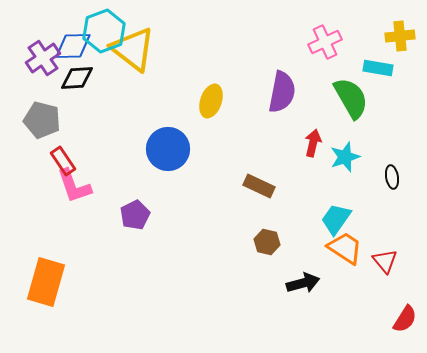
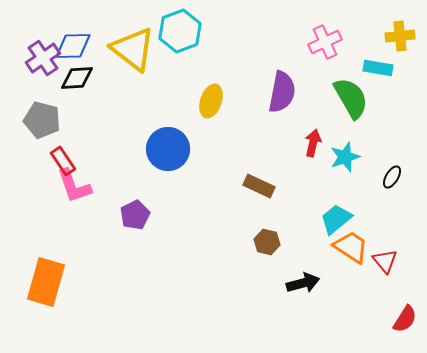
cyan hexagon: moved 76 px right
black ellipse: rotated 40 degrees clockwise
cyan trapezoid: rotated 16 degrees clockwise
orange trapezoid: moved 6 px right, 1 px up
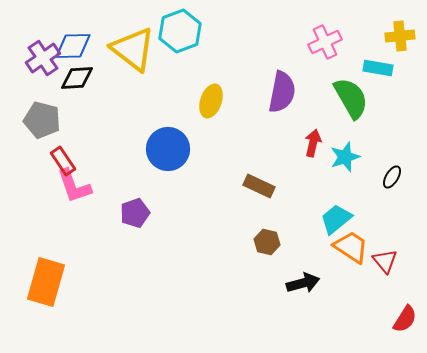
purple pentagon: moved 2 px up; rotated 8 degrees clockwise
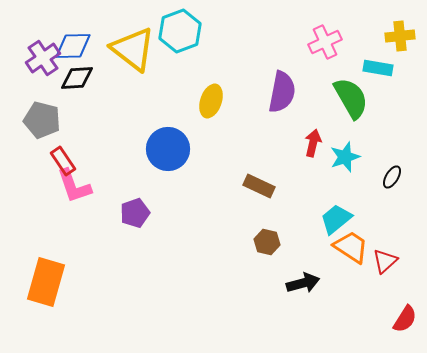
red triangle: rotated 28 degrees clockwise
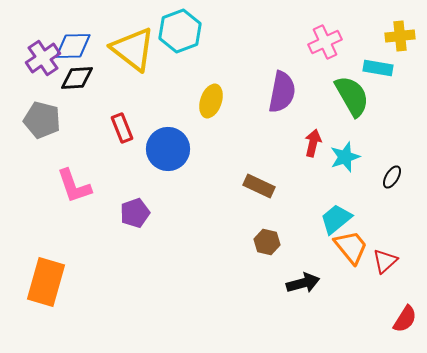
green semicircle: moved 1 px right, 2 px up
red rectangle: moved 59 px right, 33 px up; rotated 12 degrees clockwise
orange trapezoid: rotated 18 degrees clockwise
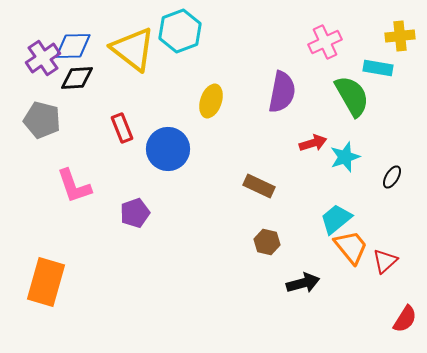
red arrow: rotated 60 degrees clockwise
